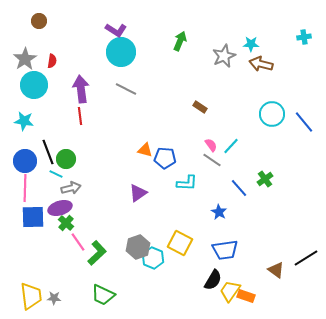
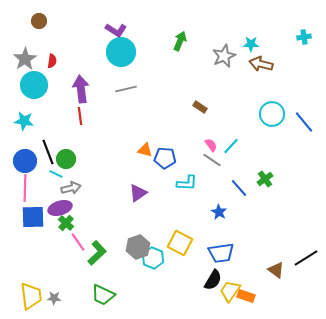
gray line at (126, 89): rotated 40 degrees counterclockwise
blue trapezoid at (225, 250): moved 4 px left, 3 px down
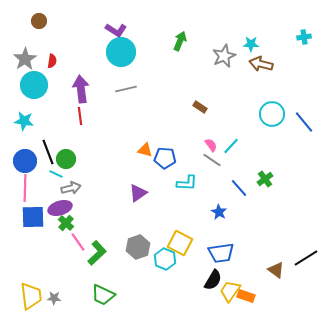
cyan hexagon at (153, 258): moved 12 px right, 1 px down
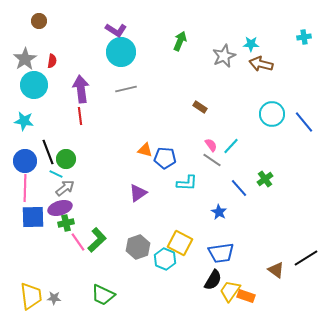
gray arrow at (71, 188): moved 6 px left; rotated 24 degrees counterclockwise
green cross at (66, 223): rotated 35 degrees clockwise
green L-shape at (97, 253): moved 13 px up
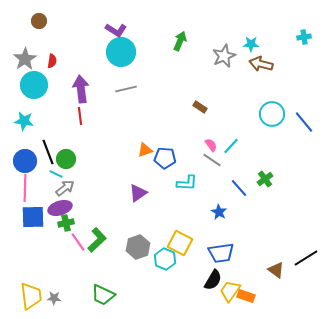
orange triangle at (145, 150): rotated 35 degrees counterclockwise
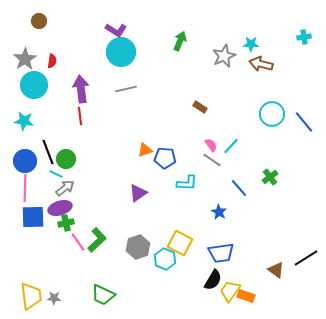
green cross at (265, 179): moved 5 px right, 2 px up
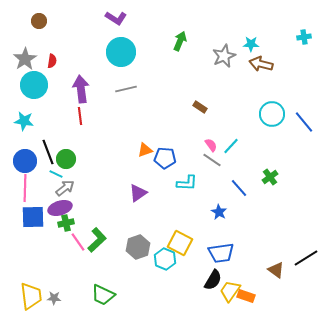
purple L-shape at (116, 30): moved 12 px up
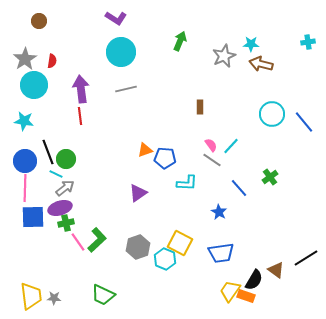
cyan cross at (304, 37): moved 4 px right, 5 px down
brown rectangle at (200, 107): rotated 56 degrees clockwise
black semicircle at (213, 280): moved 41 px right
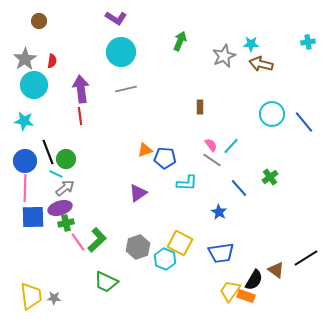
green trapezoid at (103, 295): moved 3 px right, 13 px up
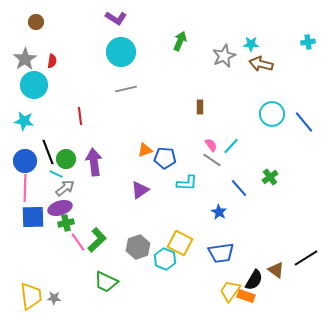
brown circle at (39, 21): moved 3 px left, 1 px down
purple arrow at (81, 89): moved 13 px right, 73 px down
purple triangle at (138, 193): moved 2 px right, 3 px up
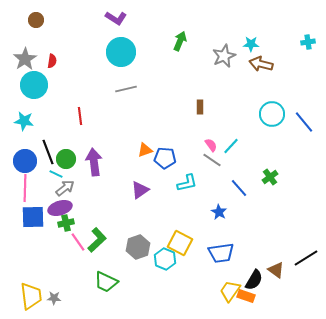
brown circle at (36, 22): moved 2 px up
cyan L-shape at (187, 183): rotated 15 degrees counterclockwise
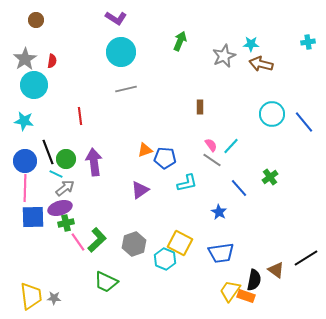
gray hexagon at (138, 247): moved 4 px left, 3 px up
black semicircle at (254, 280): rotated 20 degrees counterclockwise
